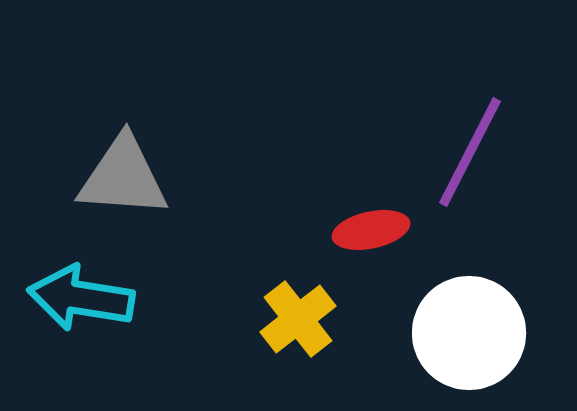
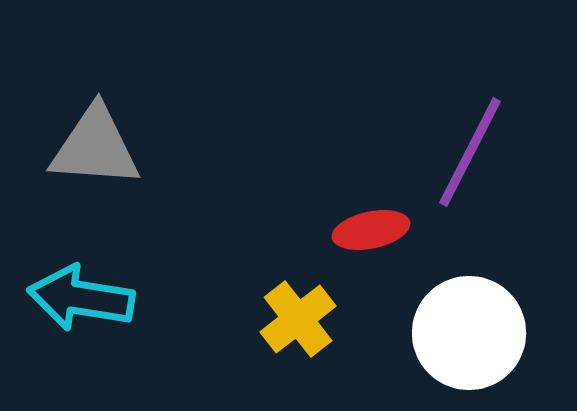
gray triangle: moved 28 px left, 30 px up
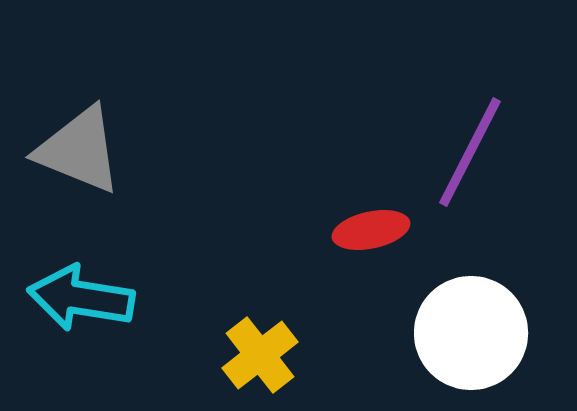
gray triangle: moved 16 px left, 3 px down; rotated 18 degrees clockwise
yellow cross: moved 38 px left, 36 px down
white circle: moved 2 px right
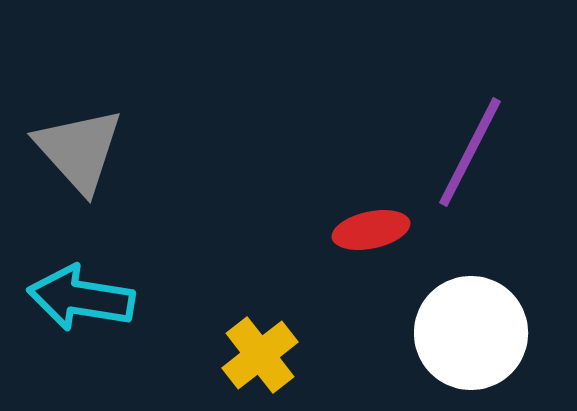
gray triangle: rotated 26 degrees clockwise
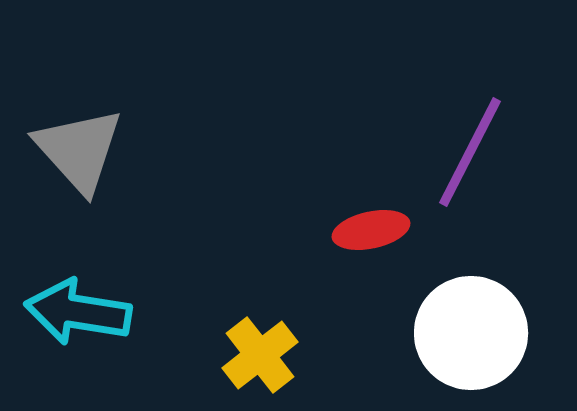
cyan arrow: moved 3 px left, 14 px down
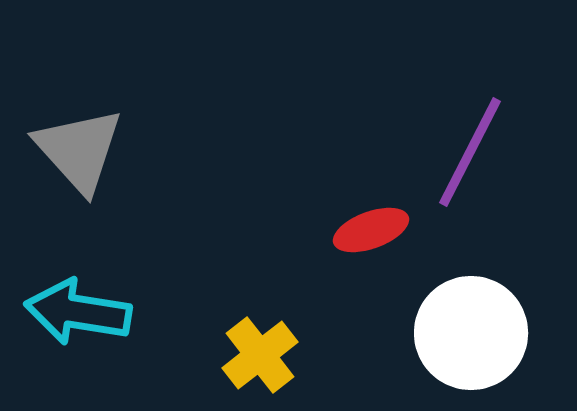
red ellipse: rotated 8 degrees counterclockwise
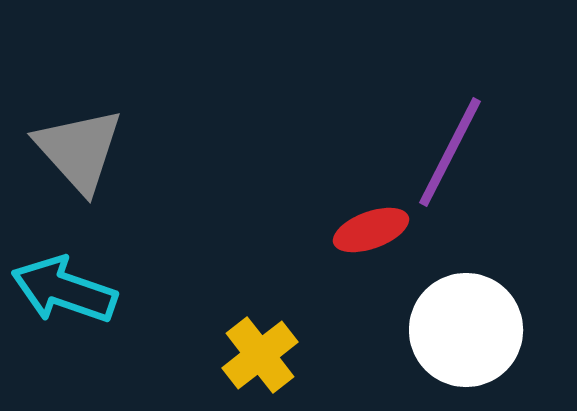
purple line: moved 20 px left
cyan arrow: moved 14 px left, 22 px up; rotated 10 degrees clockwise
white circle: moved 5 px left, 3 px up
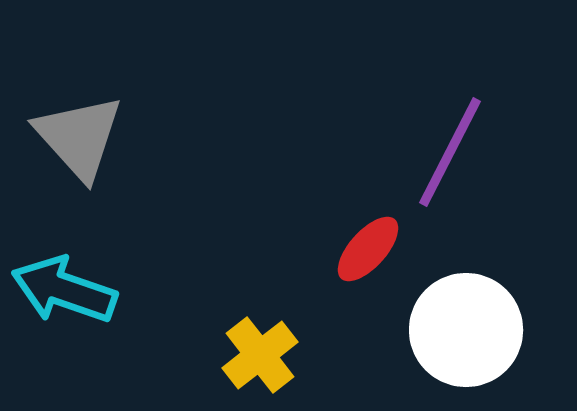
gray triangle: moved 13 px up
red ellipse: moved 3 px left, 19 px down; rotated 28 degrees counterclockwise
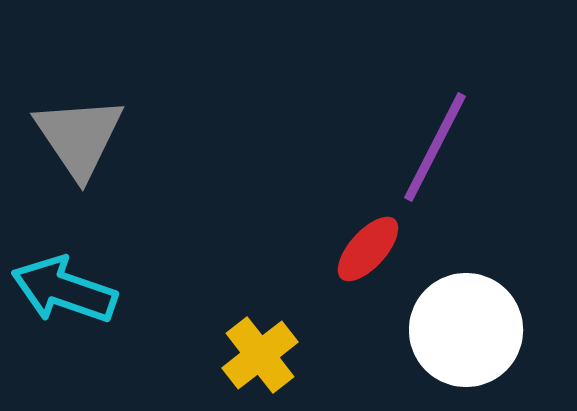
gray triangle: rotated 8 degrees clockwise
purple line: moved 15 px left, 5 px up
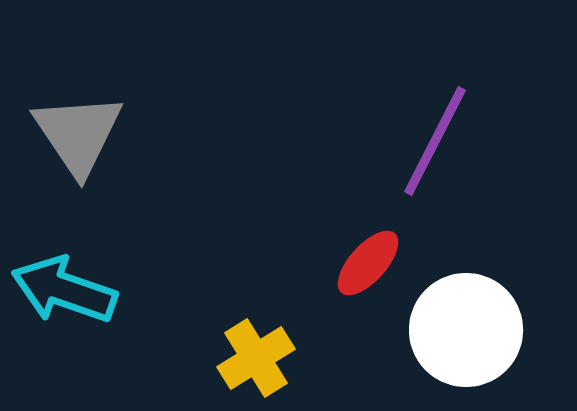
gray triangle: moved 1 px left, 3 px up
purple line: moved 6 px up
red ellipse: moved 14 px down
yellow cross: moved 4 px left, 3 px down; rotated 6 degrees clockwise
